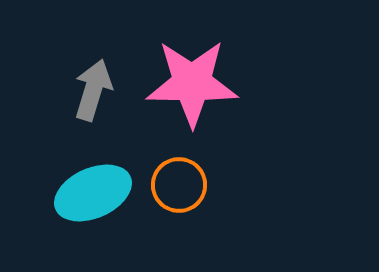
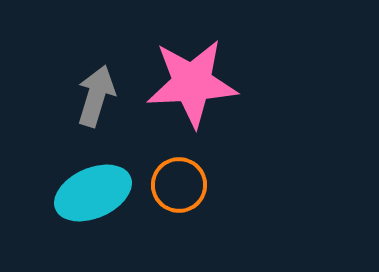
pink star: rotated 4 degrees counterclockwise
gray arrow: moved 3 px right, 6 px down
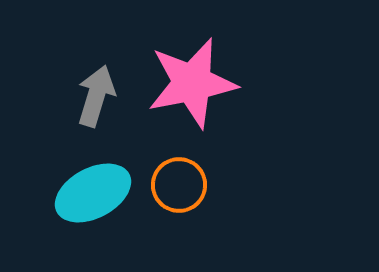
pink star: rotated 8 degrees counterclockwise
cyan ellipse: rotated 4 degrees counterclockwise
